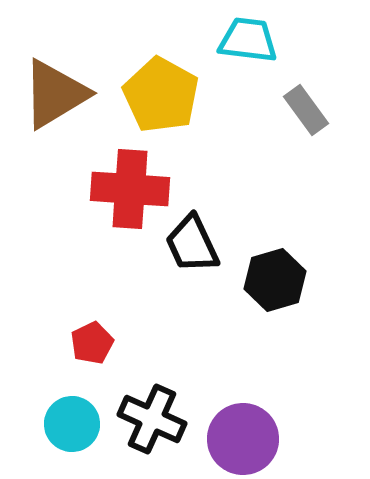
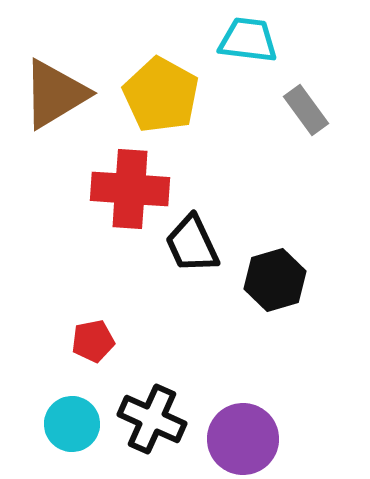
red pentagon: moved 1 px right, 2 px up; rotated 15 degrees clockwise
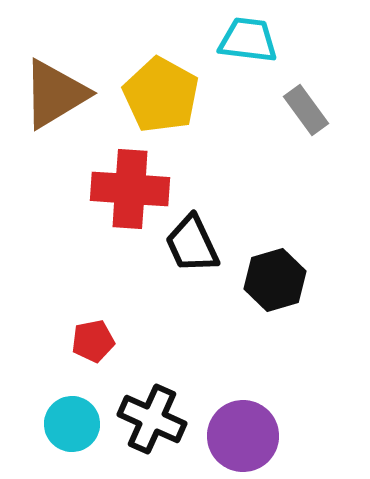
purple circle: moved 3 px up
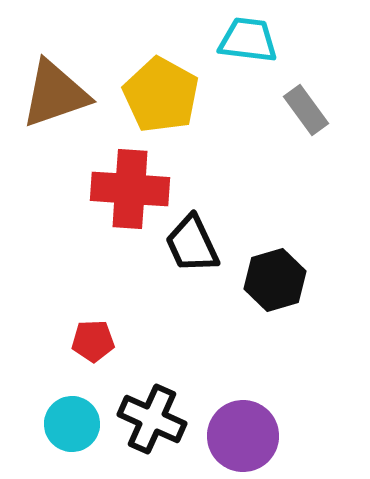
brown triangle: rotated 12 degrees clockwise
red pentagon: rotated 9 degrees clockwise
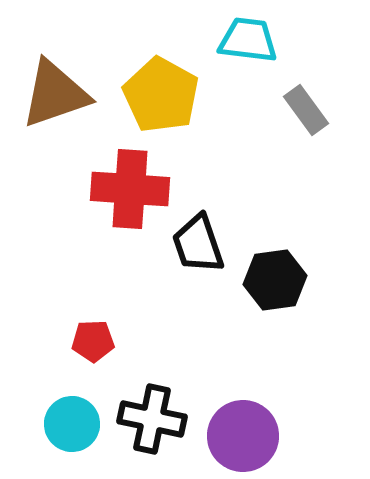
black trapezoid: moved 6 px right; rotated 6 degrees clockwise
black hexagon: rotated 8 degrees clockwise
black cross: rotated 12 degrees counterclockwise
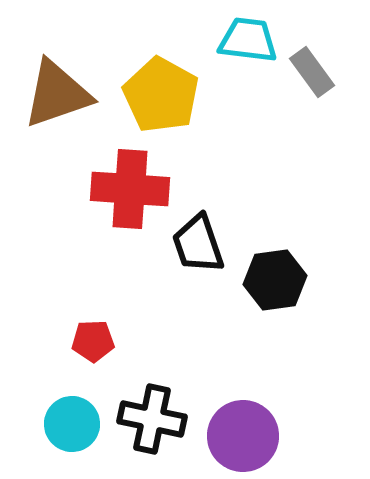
brown triangle: moved 2 px right
gray rectangle: moved 6 px right, 38 px up
